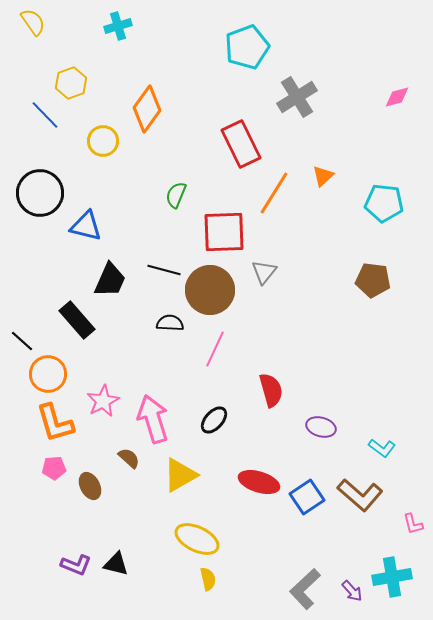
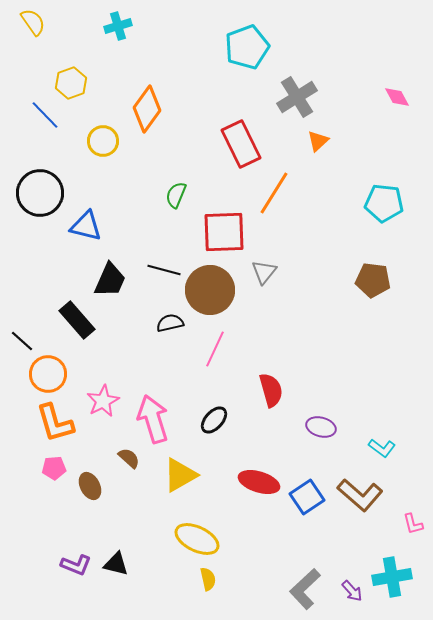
pink diamond at (397, 97): rotated 76 degrees clockwise
orange triangle at (323, 176): moved 5 px left, 35 px up
black semicircle at (170, 323): rotated 16 degrees counterclockwise
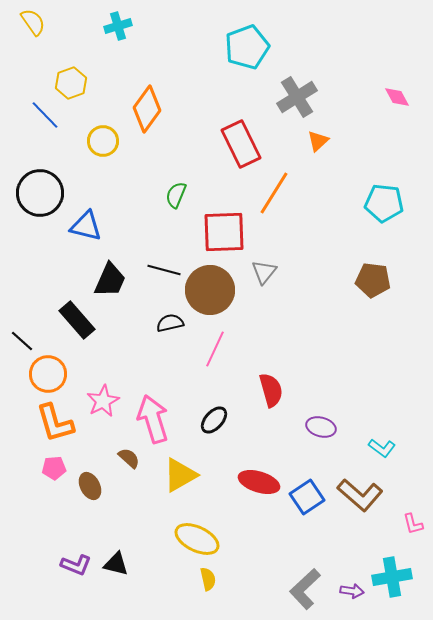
purple arrow at (352, 591): rotated 40 degrees counterclockwise
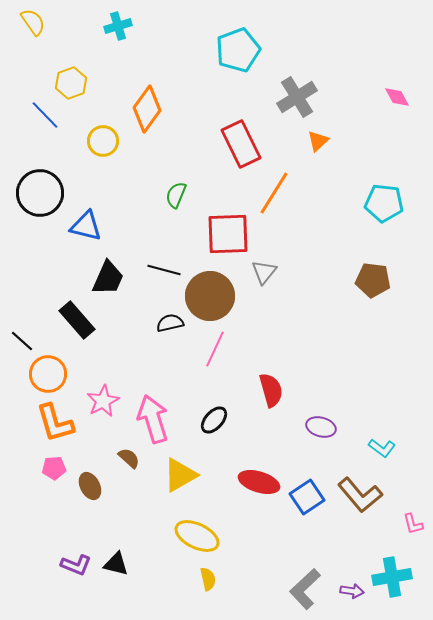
cyan pentagon at (247, 47): moved 9 px left, 3 px down
red square at (224, 232): moved 4 px right, 2 px down
black trapezoid at (110, 280): moved 2 px left, 2 px up
brown circle at (210, 290): moved 6 px down
brown L-shape at (360, 495): rotated 9 degrees clockwise
yellow ellipse at (197, 539): moved 3 px up
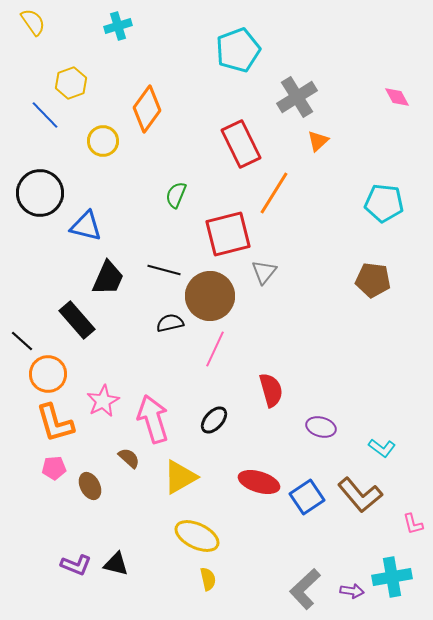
red square at (228, 234): rotated 12 degrees counterclockwise
yellow triangle at (180, 475): moved 2 px down
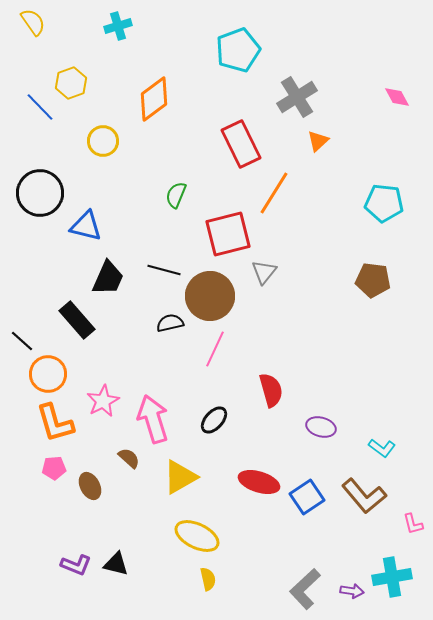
orange diamond at (147, 109): moved 7 px right, 10 px up; rotated 18 degrees clockwise
blue line at (45, 115): moved 5 px left, 8 px up
brown L-shape at (360, 495): moved 4 px right, 1 px down
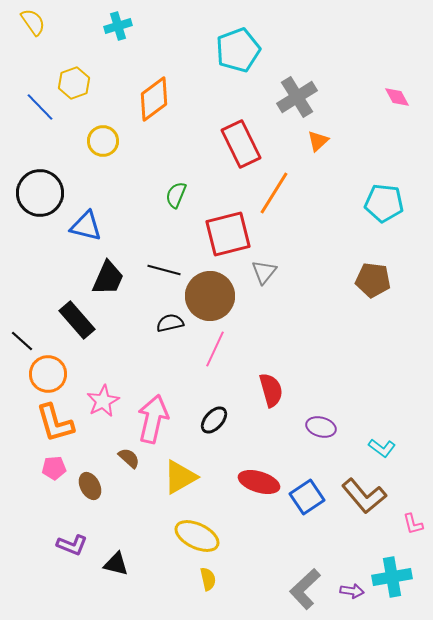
yellow hexagon at (71, 83): moved 3 px right
pink arrow at (153, 419): rotated 30 degrees clockwise
purple L-shape at (76, 565): moved 4 px left, 20 px up
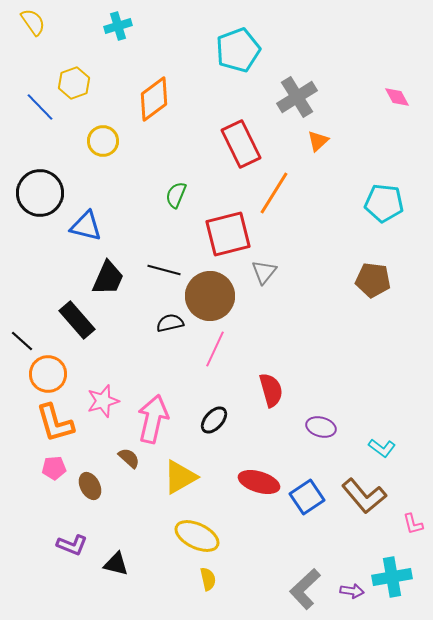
pink star at (103, 401): rotated 12 degrees clockwise
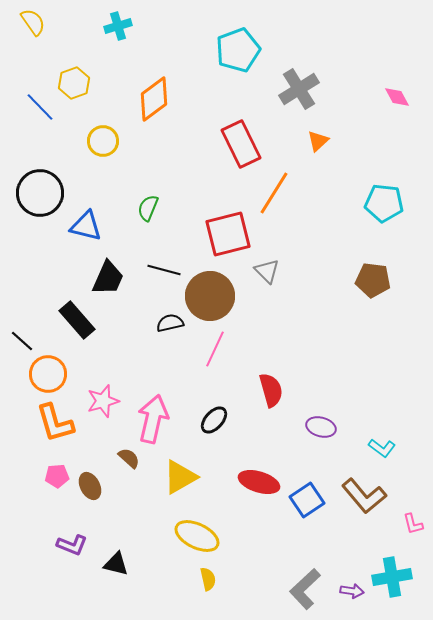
gray cross at (297, 97): moved 2 px right, 8 px up
green semicircle at (176, 195): moved 28 px left, 13 px down
gray triangle at (264, 272): moved 3 px right, 1 px up; rotated 24 degrees counterclockwise
pink pentagon at (54, 468): moved 3 px right, 8 px down
blue square at (307, 497): moved 3 px down
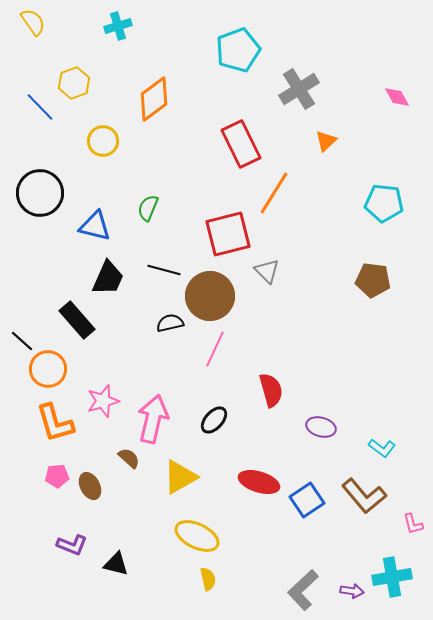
orange triangle at (318, 141): moved 8 px right
blue triangle at (86, 226): moved 9 px right
orange circle at (48, 374): moved 5 px up
gray L-shape at (305, 589): moved 2 px left, 1 px down
